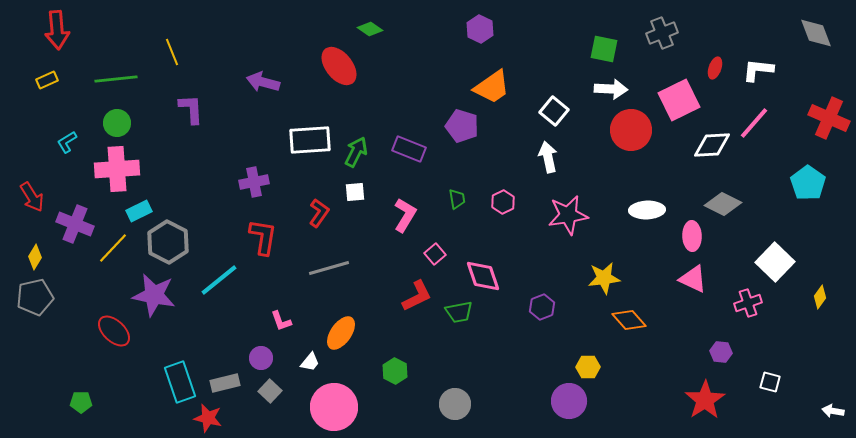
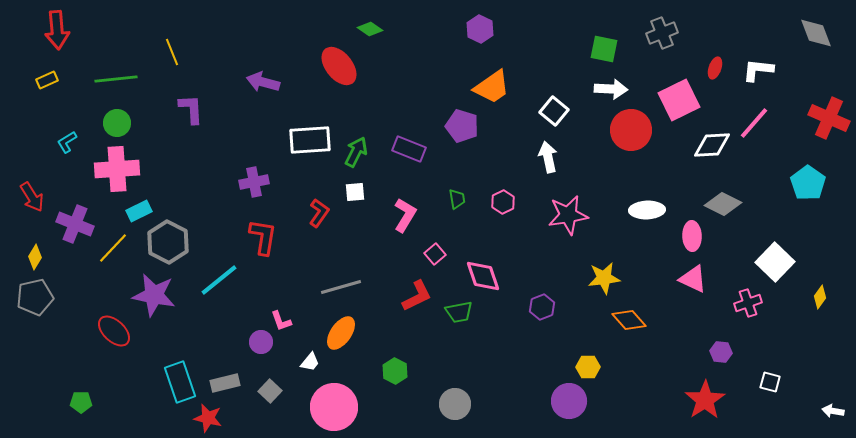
gray line at (329, 268): moved 12 px right, 19 px down
purple circle at (261, 358): moved 16 px up
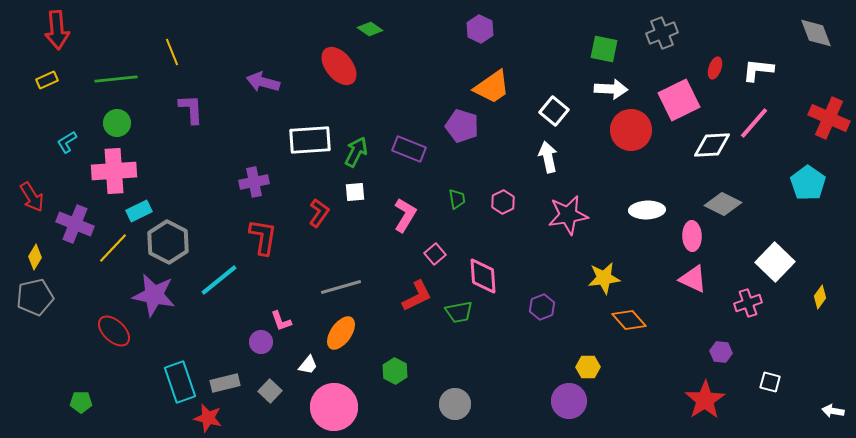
pink cross at (117, 169): moved 3 px left, 2 px down
pink diamond at (483, 276): rotated 15 degrees clockwise
white trapezoid at (310, 362): moved 2 px left, 3 px down
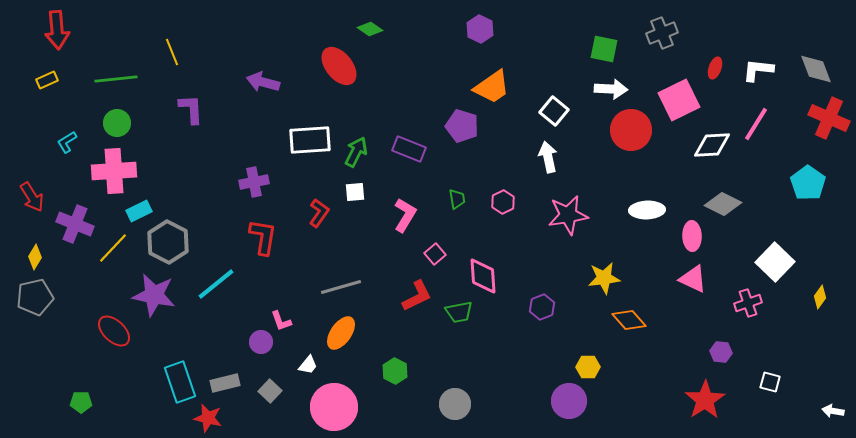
gray diamond at (816, 33): moved 36 px down
pink line at (754, 123): moved 2 px right, 1 px down; rotated 9 degrees counterclockwise
cyan line at (219, 280): moved 3 px left, 4 px down
